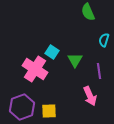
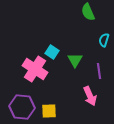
purple hexagon: rotated 25 degrees clockwise
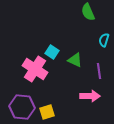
green triangle: rotated 35 degrees counterclockwise
pink arrow: rotated 66 degrees counterclockwise
yellow square: moved 2 px left, 1 px down; rotated 14 degrees counterclockwise
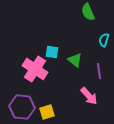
cyan square: rotated 24 degrees counterclockwise
green triangle: rotated 14 degrees clockwise
pink arrow: moved 1 px left; rotated 48 degrees clockwise
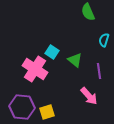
cyan square: rotated 24 degrees clockwise
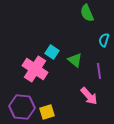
green semicircle: moved 1 px left, 1 px down
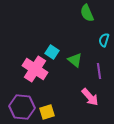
pink arrow: moved 1 px right, 1 px down
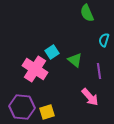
cyan square: rotated 24 degrees clockwise
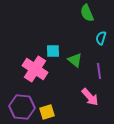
cyan semicircle: moved 3 px left, 2 px up
cyan square: moved 1 px right, 1 px up; rotated 32 degrees clockwise
